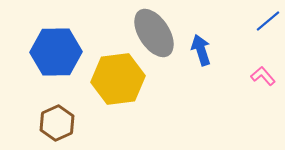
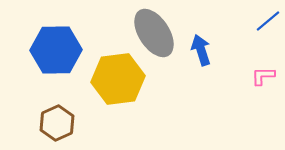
blue hexagon: moved 2 px up
pink L-shape: rotated 50 degrees counterclockwise
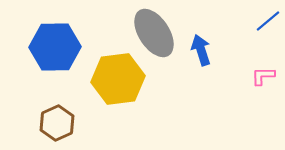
blue hexagon: moved 1 px left, 3 px up
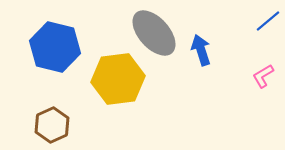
gray ellipse: rotated 9 degrees counterclockwise
blue hexagon: rotated 15 degrees clockwise
pink L-shape: rotated 30 degrees counterclockwise
brown hexagon: moved 5 px left, 2 px down
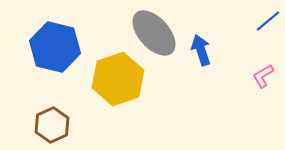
yellow hexagon: rotated 12 degrees counterclockwise
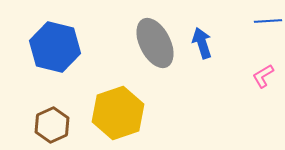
blue line: rotated 36 degrees clockwise
gray ellipse: moved 1 px right, 10 px down; rotated 15 degrees clockwise
blue arrow: moved 1 px right, 7 px up
yellow hexagon: moved 34 px down
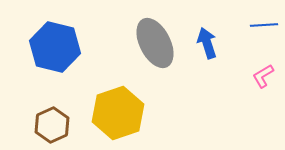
blue line: moved 4 px left, 4 px down
blue arrow: moved 5 px right
